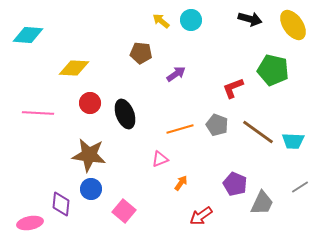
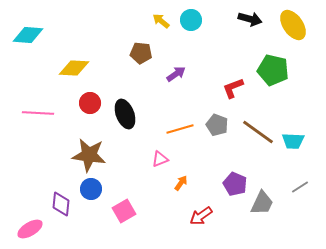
pink square: rotated 20 degrees clockwise
pink ellipse: moved 6 px down; rotated 20 degrees counterclockwise
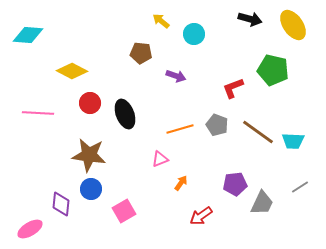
cyan circle: moved 3 px right, 14 px down
yellow diamond: moved 2 px left, 3 px down; rotated 24 degrees clockwise
purple arrow: moved 2 px down; rotated 54 degrees clockwise
purple pentagon: rotated 30 degrees counterclockwise
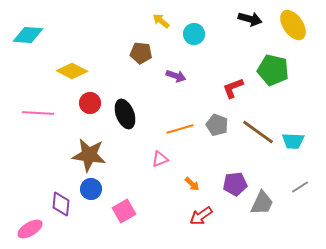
orange arrow: moved 11 px right, 1 px down; rotated 98 degrees clockwise
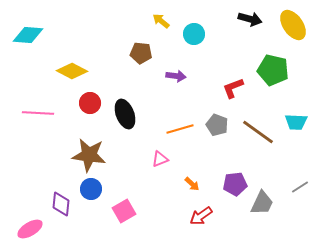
purple arrow: rotated 12 degrees counterclockwise
cyan trapezoid: moved 3 px right, 19 px up
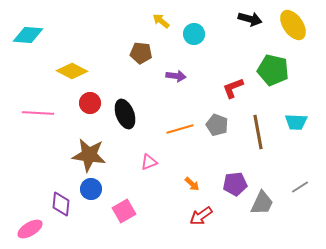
brown line: rotated 44 degrees clockwise
pink triangle: moved 11 px left, 3 px down
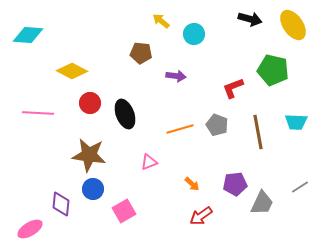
blue circle: moved 2 px right
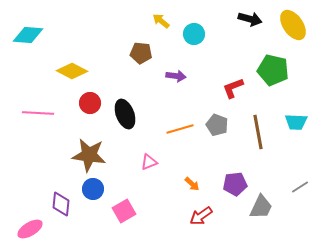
gray trapezoid: moved 1 px left, 4 px down
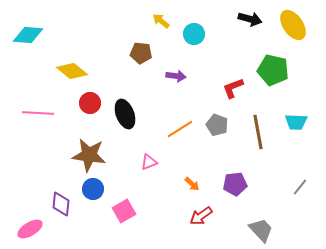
yellow diamond: rotated 12 degrees clockwise
orange line: rotated 16 degrees counterclockwise
gray line: rotated 18 degrees counterclockwise
gray trapezoid: moved 23 px down; rotated 68 degrees counterclockwise
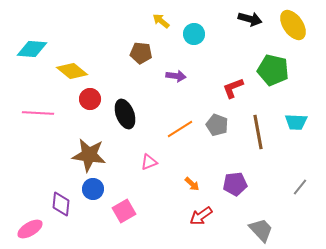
cyan diamond: moved 4 px right, 14 px down
red circle: moved 4 px up
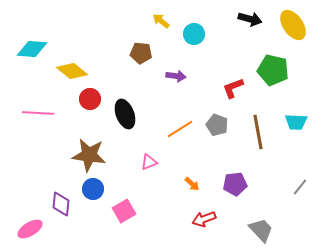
red arrow: moved 3 px right, 3 px down; rotated 15 degrees clockwise
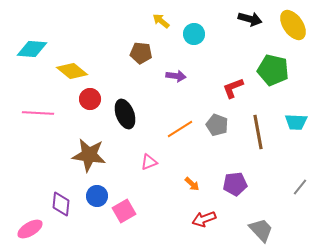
blue circle: moved 4 px right, 7 px down
